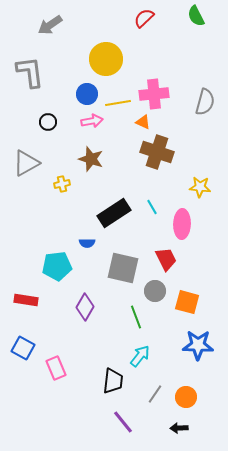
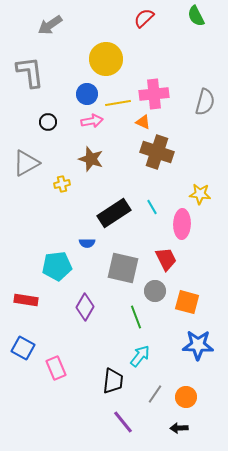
yellow star: moved 7 px down
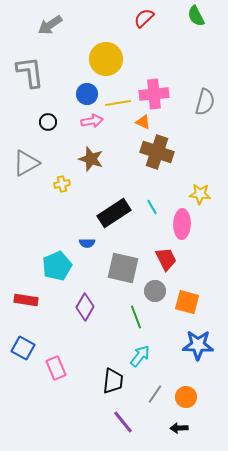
cyan pentagon: rotated 16 degrees counterclockwise
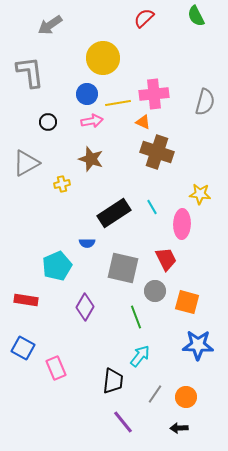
yellow circle: moved 3 px left, 1 px up
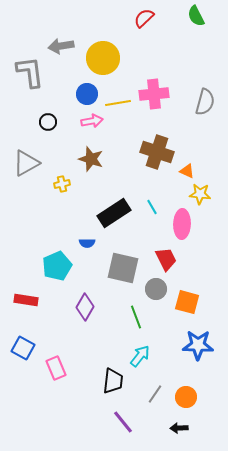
gray arrow: moved 11 px right, 21 px down; rotated 25 degrees clockwise
orange triangle: moved 44 px right, 49 px down
gray circle: moved 1 px right, 2 px up
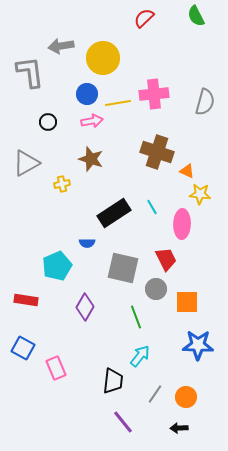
orange square: rotated 15 degrees counterclockwise
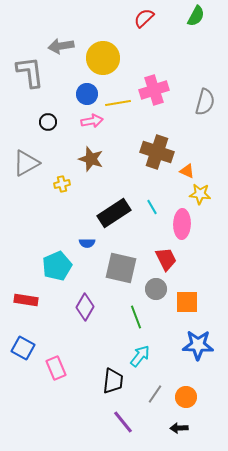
green semicircle: rotated 125 degrees counterclockwise
pink cross: moved 4 px up; rotated 12 degrees counterclockwise
gray square: moved 2 px left
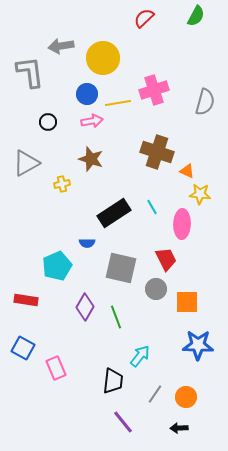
green line: moved 20 px left
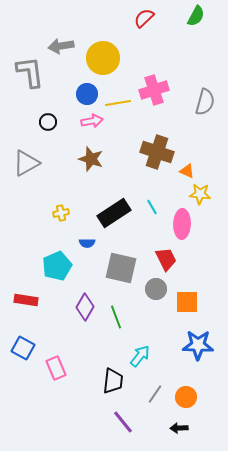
yellow cross: moved 1 px left, 29 px down
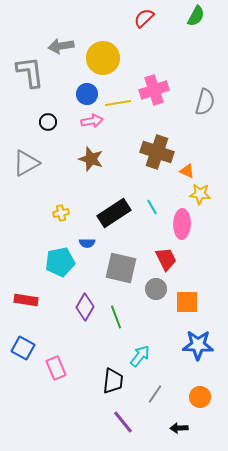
cyan pentagon: moved 3 px right, 4 px up; rotated 12 degrees clockwise
orange circle: moved 14 px right
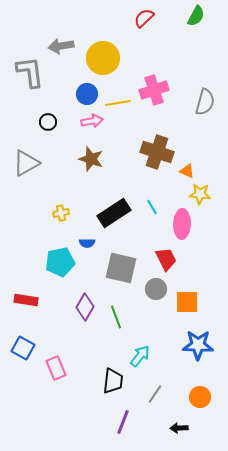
purple line: rotated 60 degrees clockwise
